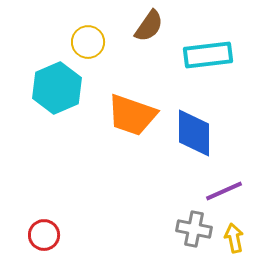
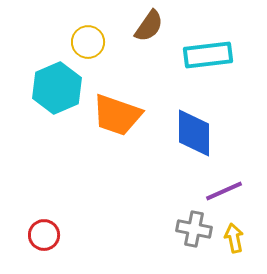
orange trapezoid: moved 15 px left
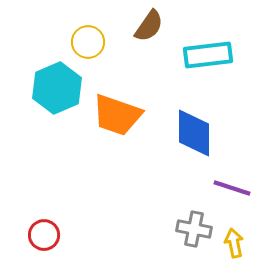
purple line: moved 8 px right, 3 px up; rotated 42 degrees clockwise
yellow arrow: moved 5 px down
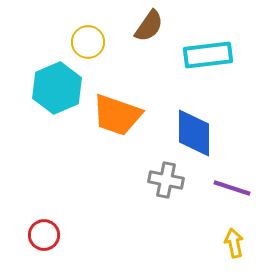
gray cross: moved 28 px left, 49 px up
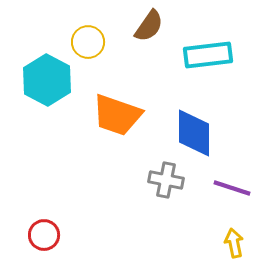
cyan hexagon: moved 10 px left, 8 px up; rotated 9 degrees counterclockwise
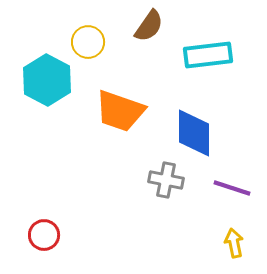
orange trapezoid: moved 3 px right, 4 px up
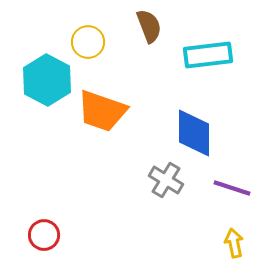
brown semicircle: rotated 56 degrees counterclockwise
orange trapezoid: moved 18 px left
gray cross: rotated 20 degrees clockwise
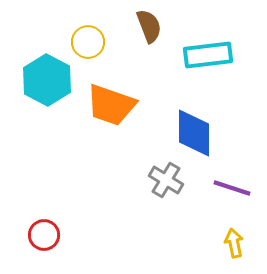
orange trapezoid: moved 9 px right, 6 px up
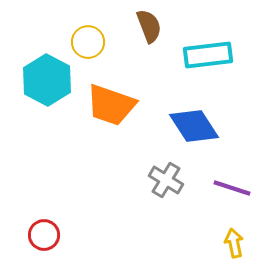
blue diamond: moved 7 px up; rotated 33 degrees counterclockwise
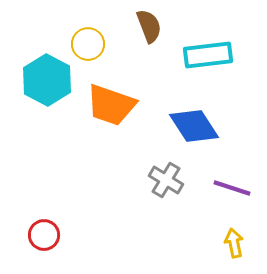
yellow circle: moved 2 px down
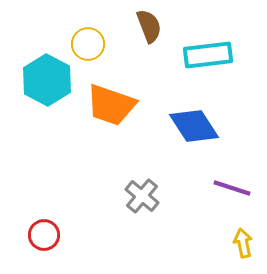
gray cross: moved 24 px left, 16 px down; rotated 8 degrees clockwise
yellow arrow: moved 9 px right
